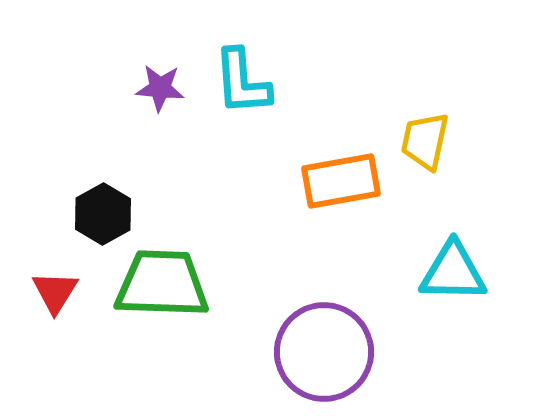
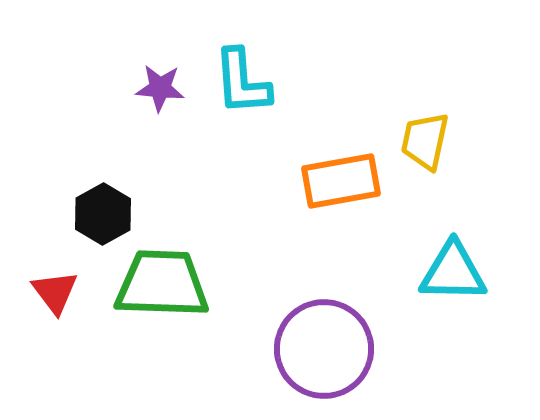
red triangle: rotated 9 degrees counterclockwise
purple circle: moved 3 px up
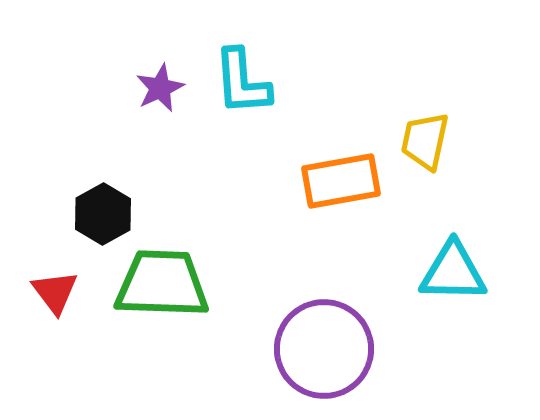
purple star: rotated 30 degrees counterclockwise
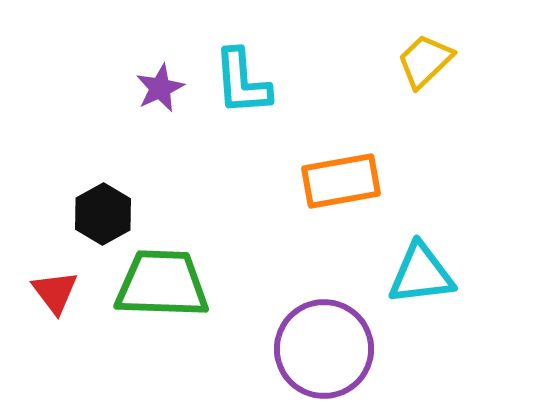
yellow trapezoid: moved 80 px up; rotated 34 degrees clockwise
cyan triangle: moved 32 px left, 2 px down; rotated 8 degrees counterclockwise
